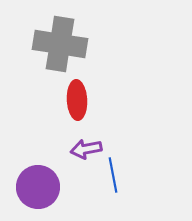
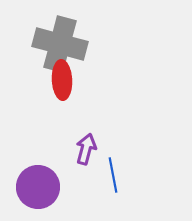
gray cross: rotated 6 degrees clockwise
red ellipse: moved 15 px left, 20 px up
purple arrow: rotated 116 degrees clockwise
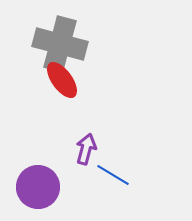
red ellipse: rotated 33 degrees counterclockwise
blue line: rotated 48 degrees counterclockwise
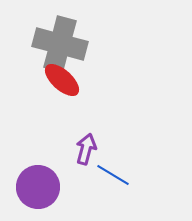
red ellipse: rotated 12 degrees counterclockwise
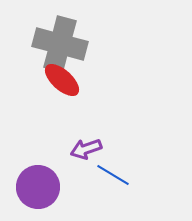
purple arrow: rotated 124 degrees counterclockwise
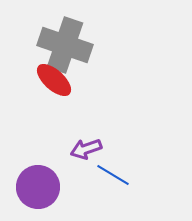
gray cross: moved 5 px right, 1 px down; rotated 4 degrees clockwise
red ellipse: moved 8 px left
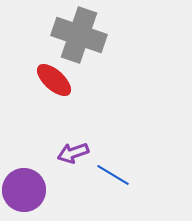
gray cross: moved 14 px right, 10 px up
purple arrow: moved 13 px left, 4 px down
purple circle: moved 14 px left, 3 px down
